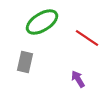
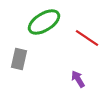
green ellipse: moved 2 px right
gray rectangle: moved 6 px left, 3 px up
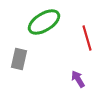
red line: rotated 40 degrees clockwise
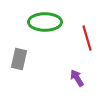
green ellipse: moved 1 px right; rotated 32 degrees clockwise
purple arrow: moved 1 px left, 1 px up
